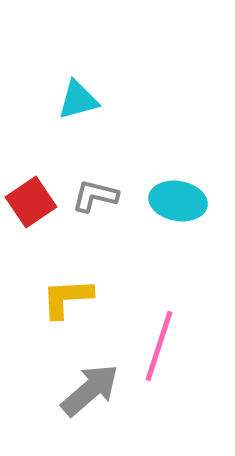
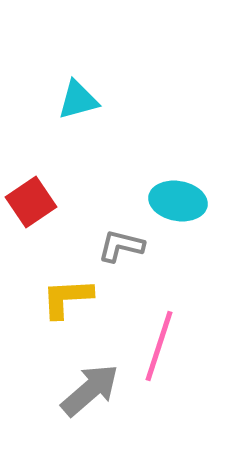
gray L-shape: moved 26 px right, 50 px down
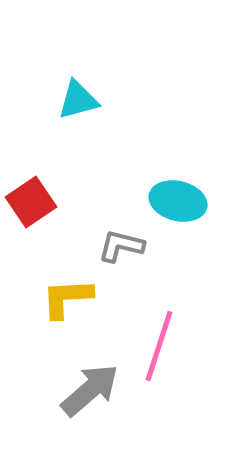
cyan ellipse: rotated 4 degrees clockwise
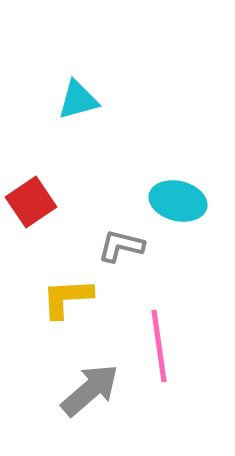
pink line: rotated 26 degrees counterclockwise
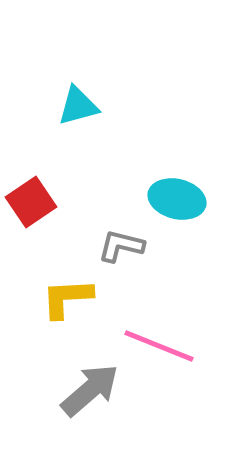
cyan triangle: moved 6 px down
cyan ellipse: moved 1 px left, 2 px up
pink line: rotated 60 degrees counterclockwise
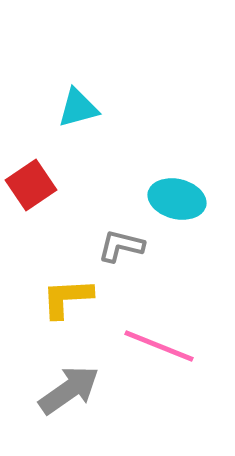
cyan triangle: moved 2 px down
red square: moved 17 px up
gray arrow: moved 21 px left; rotated 6 degrees clockwise
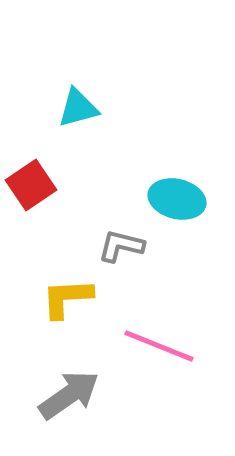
gray arrow: moved 5 px down
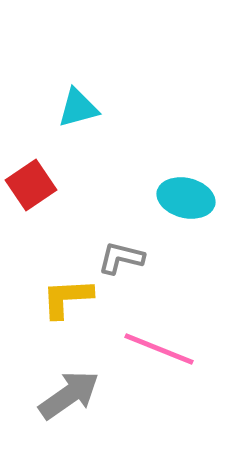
cyan ellipse: moved 9 px right, 1 px up
gray L-shape: moved 12 px down
pink line: moved 3 px down
